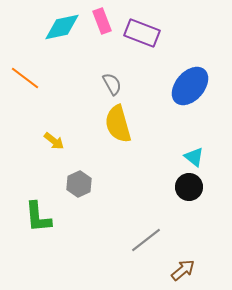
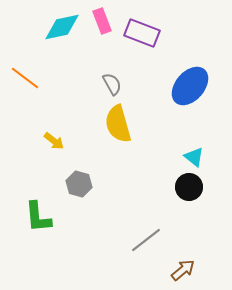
gray hexagon: rotated 20 degrees counterclockwise
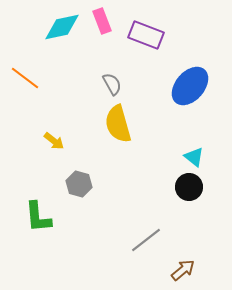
purple rectangle: moved 4 px right, 2 px down
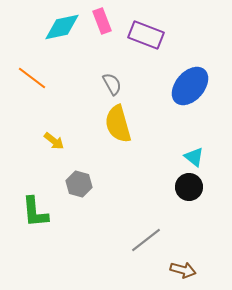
orange line: moved 7 px right
green L-shape: moved 3 px left, 5 px up
brown arrow: rotated 55 degrees clockwise
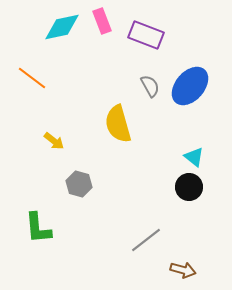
gray semicircle: moved 38 px right, 2 px down
green L-shape: moved 3 px right, 16 px down
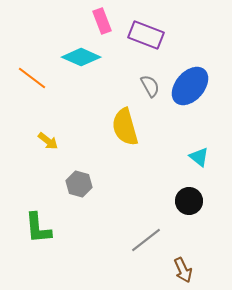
cyan diamond: moved 19 px right, 30 px down; rotated 36 degrees clockwise
yellow semicircle: moved 7 px right, 3 px down
yellow arrow: moved 6 px left
cyan triangle: moved 5 px right
black circle: moved 14 px down
brown arrow: rotated 50 degrees clockwise
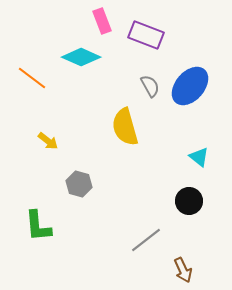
green L-shape: moved 2 px up
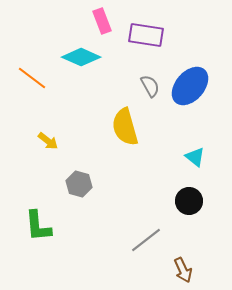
purple rectangle: rotated 12 degrees counterclockwise
cyan triangle: moved 4 px left
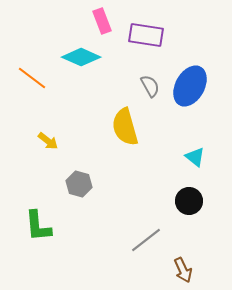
blue ellipse: rotated 12 degrees counterclockwise
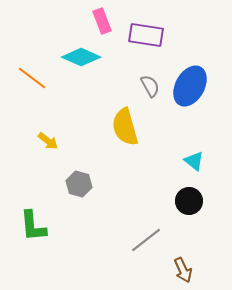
cyan triangle: moved 1 px left, 4 px down
green L-shape: moved 5 px left
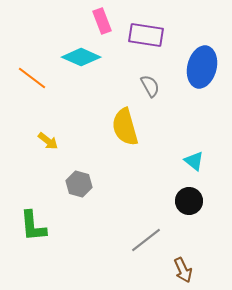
blue ellipse: moved 12 px right, 19 px up; rotated 15 degrees counterclockwise
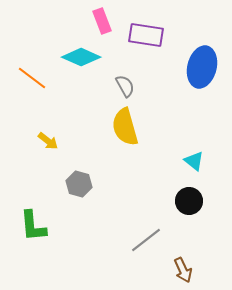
gray semicircle: moved 25 px left
